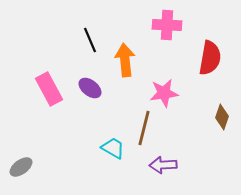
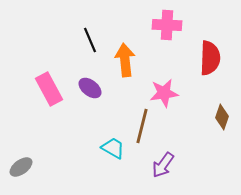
red semicircle: rotated 8 degrees counterclockwise
brown line: moved 2 px left, 2 px up
purple arrow: rotated 52 degrees counterclockwise
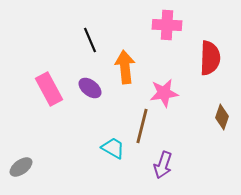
orange arrow: moved 7 px down
purple arrow: rotated 16 degrees counterclockwise
